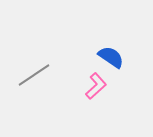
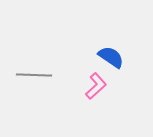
gray line: rotated 36 degrees clockwise
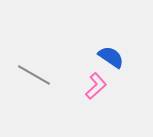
gray line: rotated 28 degrees clockwise
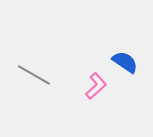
blue semicircle: moved 14 px right, 5 px down
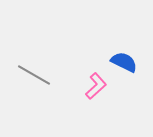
blue semicircle: moved 1 px left; rotated 8 degrees counterclockwise
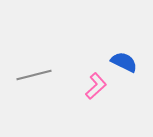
gray line: rotated 44 degrees counterclockwise
